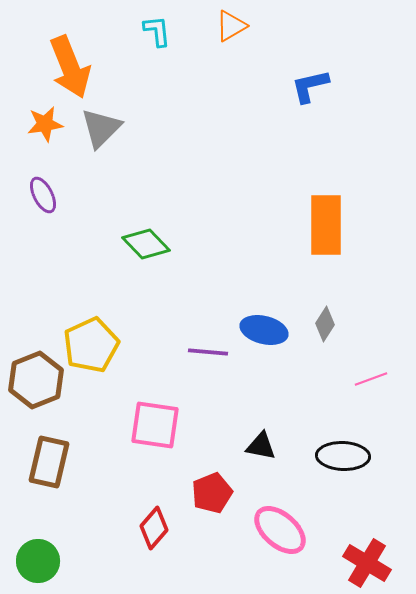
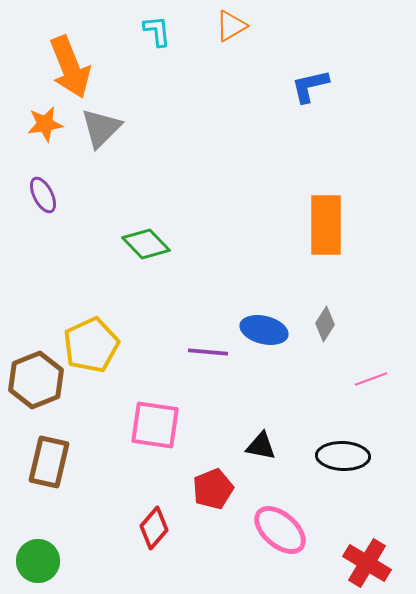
red pentagon: moved 1 px right, 4 px up
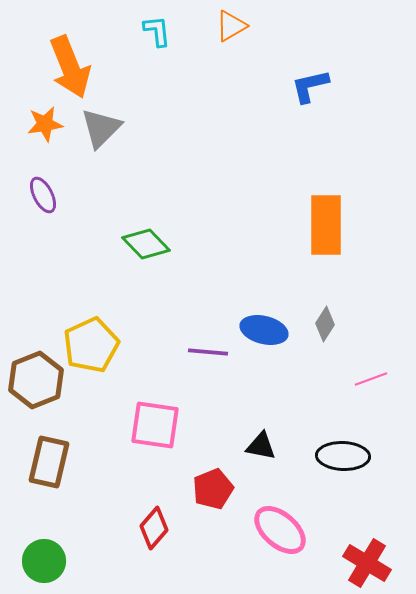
green circle: moved 6 px right
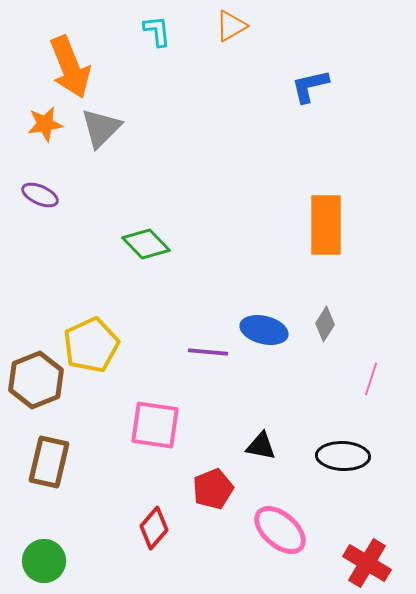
purple ellipse: moved 3 px left; rotated 39 degrees counterclockwise
pink line: rotated 52 degrees counterclockwise
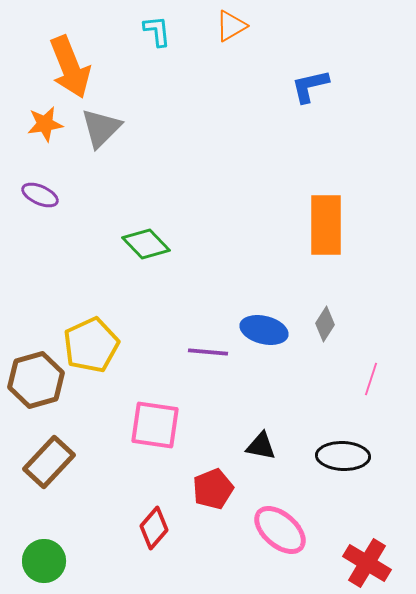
brown hexagon: rotated 6 degrees clockwise
brown rectangle: rotated 30 degrees clockwise
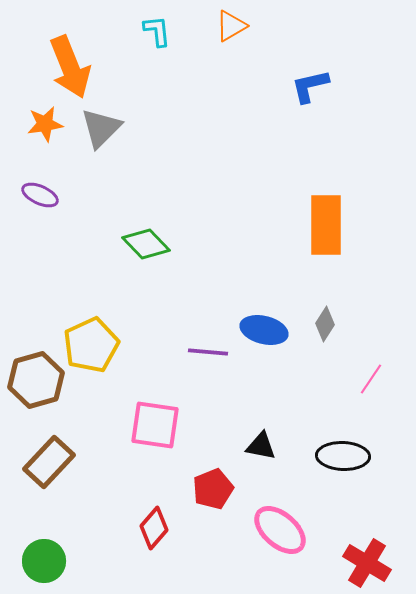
pink line: rotated 16 degrees clockwise
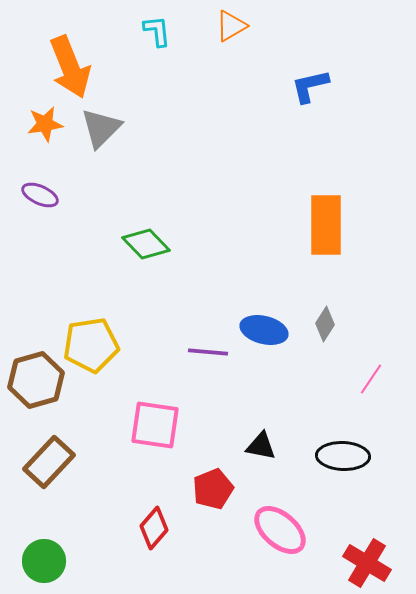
yellow pentagon: rotated 16 degrees clockwise
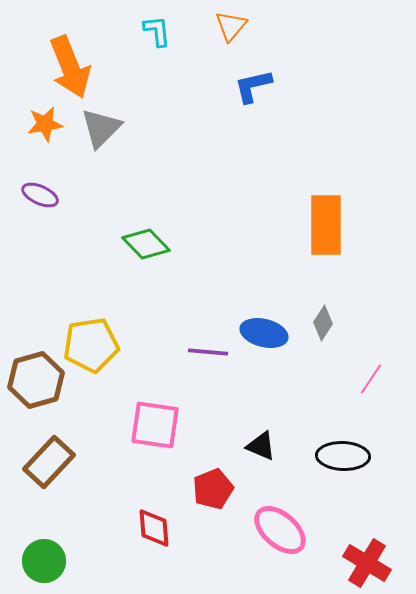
orange triangle: rotated 20 degrees counterclockwise
blue L-shape: moved 57 px left
gray diamond: moved 2 px left, 1 px up
blue ellipse: moved 3 px down
black triangle: rotated 12 degrees clockwise
red diamond: rotated 45 degrees counterclockwise
